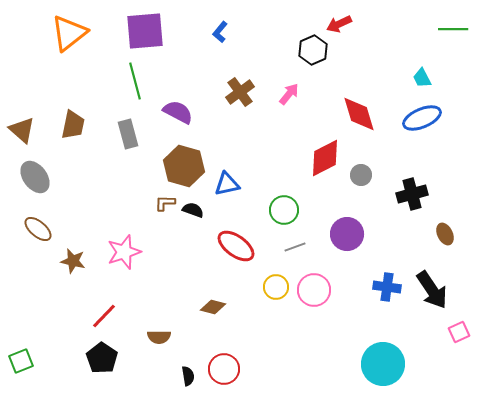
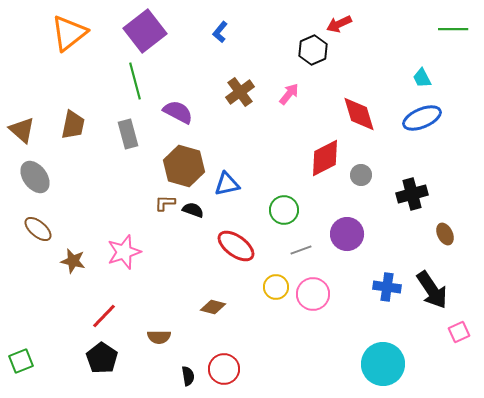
purple square at (145, 31): rotated 33 degrees counterclockwise
gray line at (295, 247): moved 6 px right, 3 px down
pink circle at (314, 290): moved 1 px left, 4 px down
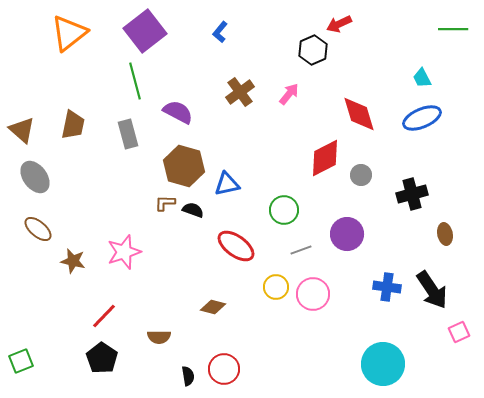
brown ellipse at (445, 234): rotated 15 degrees clockwise
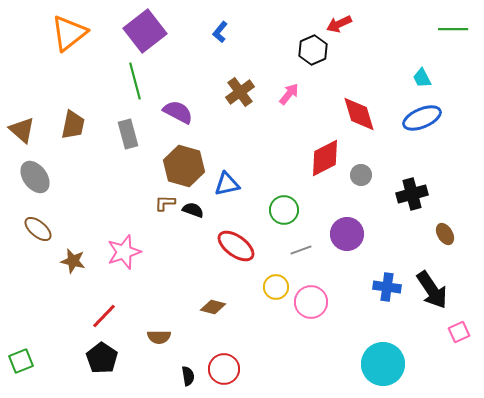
brown ellipse at (445, 234): rotated 20 degrees counterclockwise
pink circle at (313, 294): moved 2 px left, 8 px down
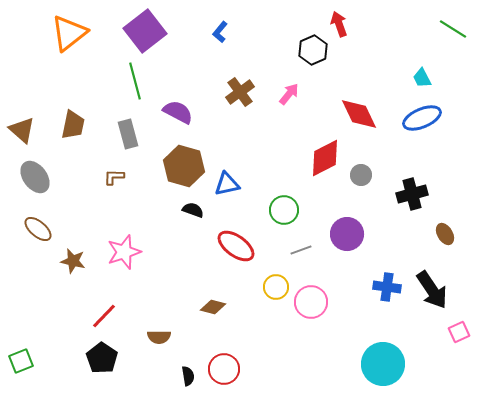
red arrow at (339, 24): rotated 95 degrees clockwise
green line at (453, 29): rotated 32 degrees clockwise
red diamond at (359, 114): rotated 9 degrees counterclockwise
brown L-shape at (165, 203): moved 51 px left, 26 px up
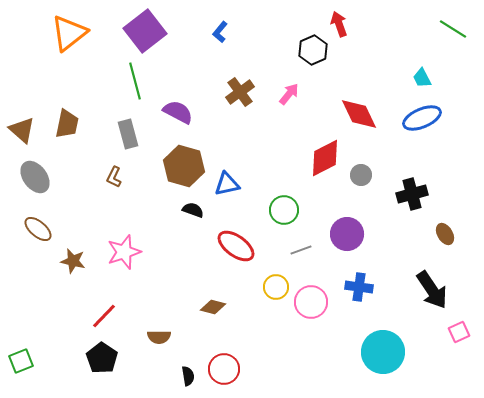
brown trapezoid at (73, 125): moved 6 px left, 1 px up
brown L-shape at (114, 177): rotated 65 degrees counterclockwise
blue cross at (387, 287): moved 28 px left
cyan circle at (383, 364): moved 12 px up
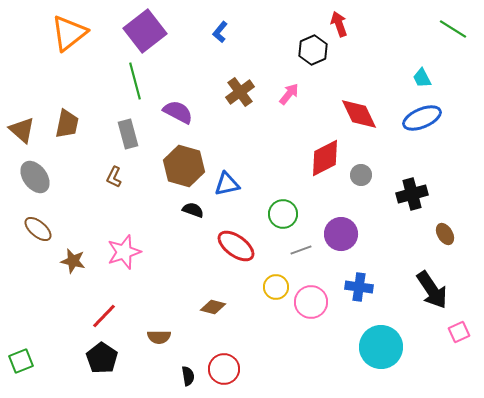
green circle at (284, 210): moved 1 px left, 4 px down
purple circle at (347, 234): moved 6 px left
cyan circle at (383, 352): moved 2 px left, 5 px up
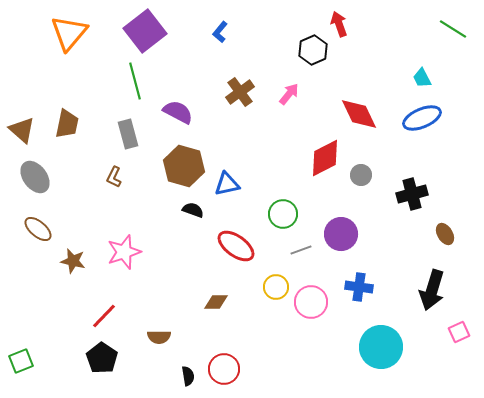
orange triangle at (69, 33): rotated 12 degrees counterclockwise
black arrow at (432, 290): rotated 51 degrees clockwise
brown diamond at (213, 307): moved 3 px right, 5 px up; rotated 15 degrees counterclockwise
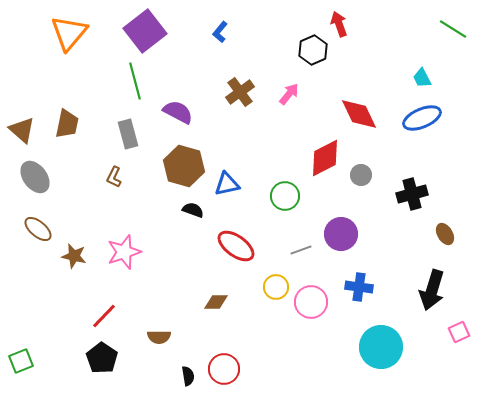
green circle at (283, 214): moved 2 px right, 18 px up
brown star at (73, 261): moved 1 px right, 5 px up
